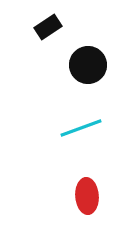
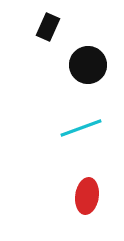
black rectangle: rotated 32 degrees counterclockwise
red ellipse: rotated 12 degrees clockwise
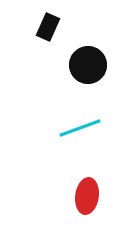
cyan line: moved 1 px left
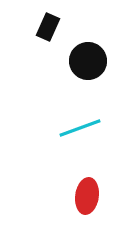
black circle: moved 4 px up
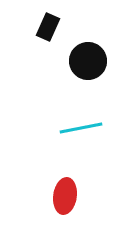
cyan line: moved 1 px right; rotated 9 degrees clockwise
red ellipse: moved 22 px left
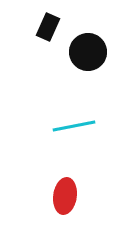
black circle: moved 9 px up
cyan line: moved 7 px left, 2 px up
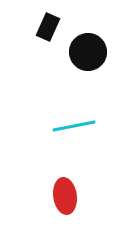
red ellipse: rotated 16 degrees counterclockwise
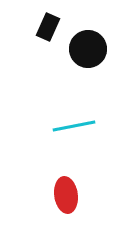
black circle: moved 3 px up
red ellipse: moved 1 px right, 1 px up
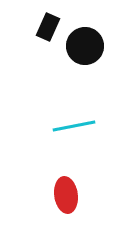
black circle: moved 3 px left, 3 px up
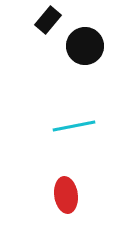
black rectangle: moved 7 px up; rotated 16 degrees clockwise
